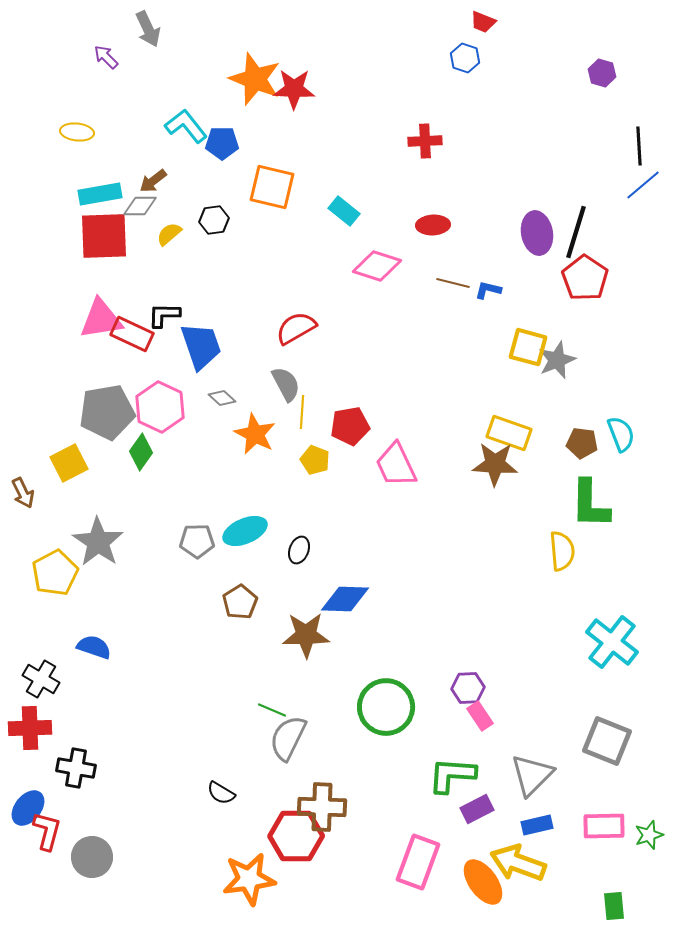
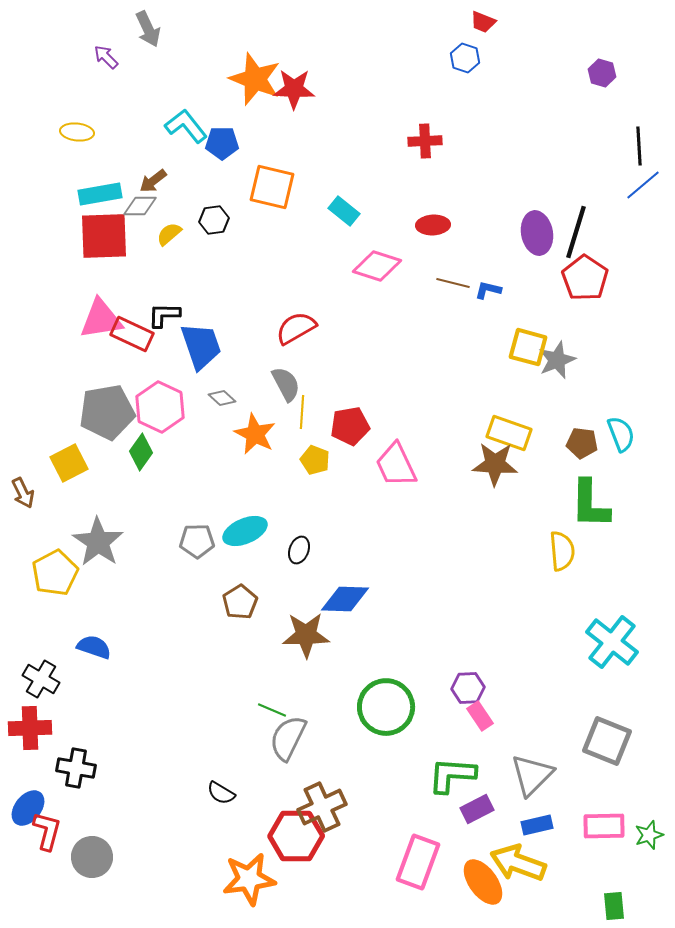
brown cross at (322, 807): rotated 27 degrees counterclockwise
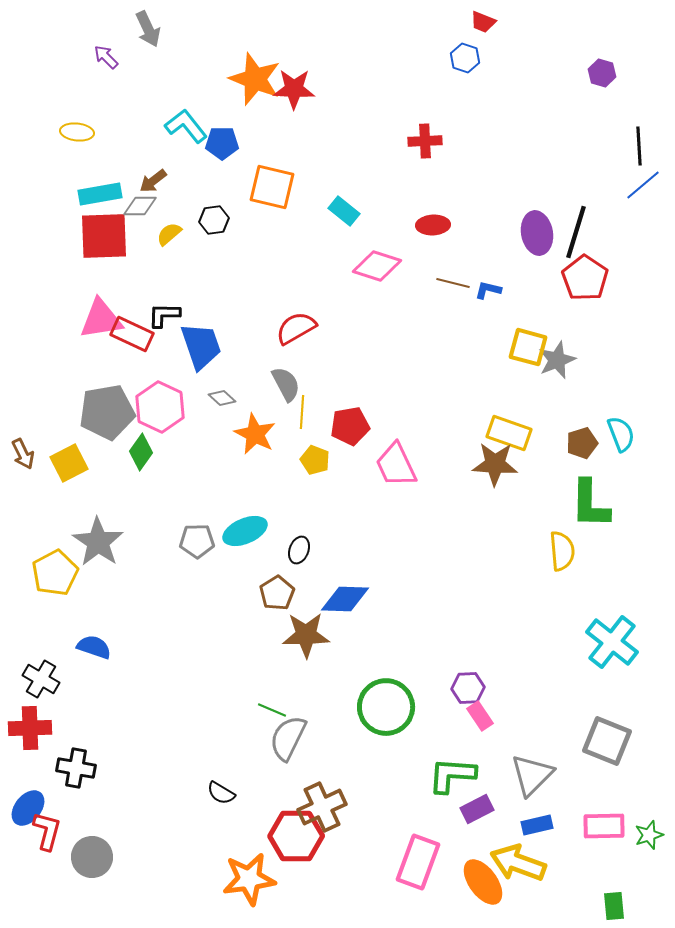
brown pentagon at (582, 443): rotated 24 degrees counterclockwise
brown arrow at (23, 493): moved 39 px up
brown pentagon at (240, 602): moved 37 px right, 9 px up
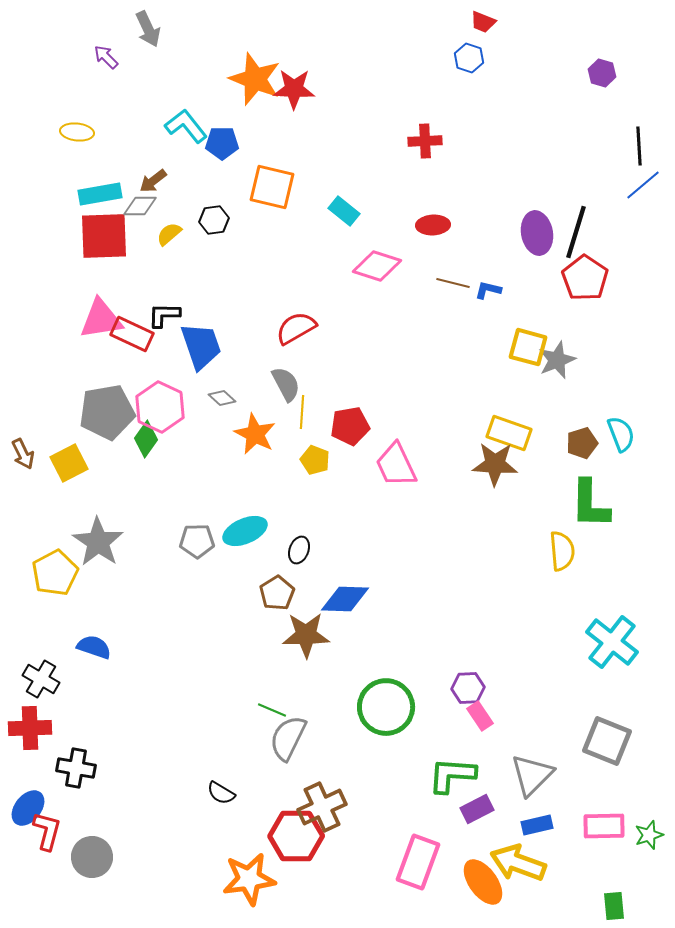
blue hexagon at (465, 58): moved 4 px right
green diamond at (141, 452): moved 5 px right, 13 px up
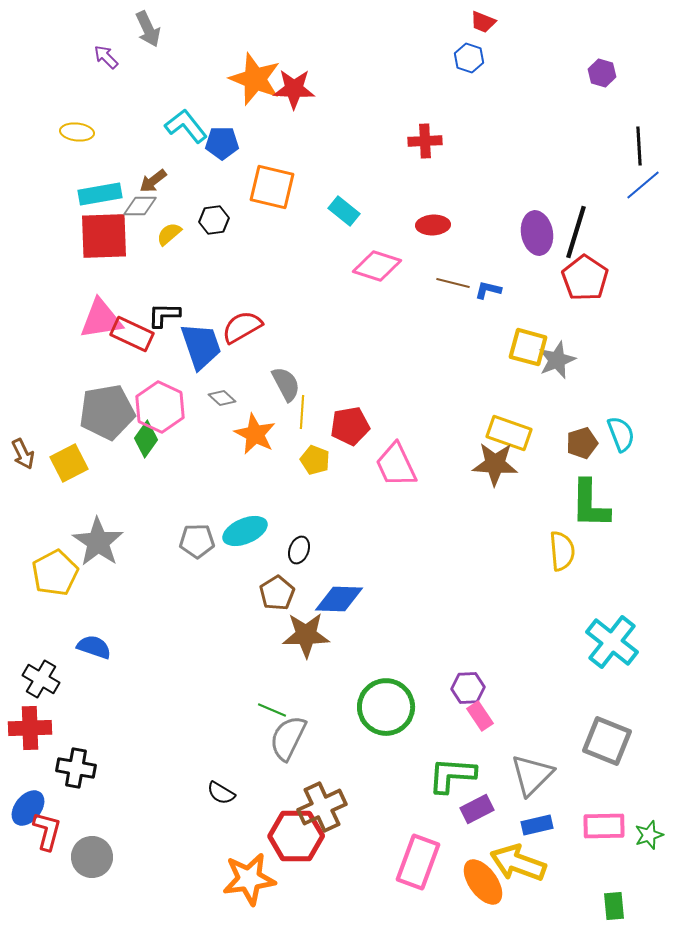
red semicircle at (296, 328): moved 54 px left, 1 px up
blue diamond at (345, 599): moved 6 px left
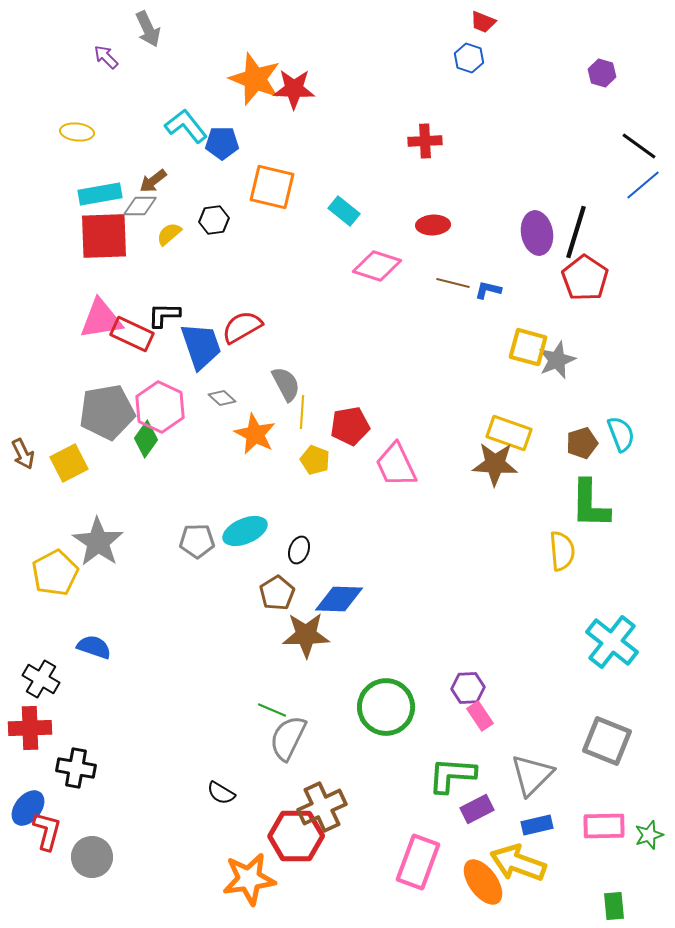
black line at (639, 146): rotated 51 degrees counterclockwise
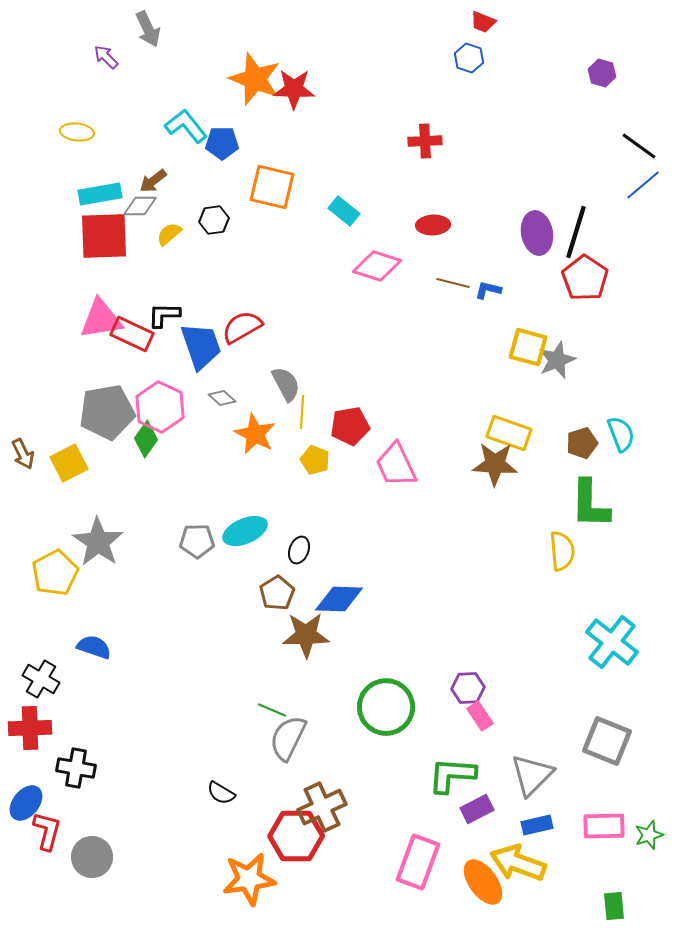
blue ellipse at (28, 808): moved 2 px left, 5 px up
